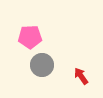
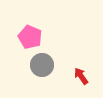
pink pentagon: rotated 25 degrees clockwise
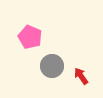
gray circle: moved 10 px right, 1 px down
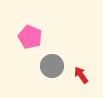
red arrow: moved 1 px up
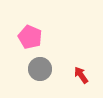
gray circle: moved 12 px left, 3 px down
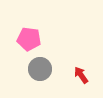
pink pentagon: moved 1 px left, 2 px down; rotated 15 degrees counterclockwise
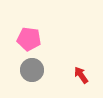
gray circle: moved 8 px left, 1 px down
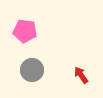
pink pentagon: moved 4 px left, 8 px up
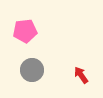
pink pentagon: rotated 15 degrees counterclockwise
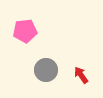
gray circle: moved 14 px right
